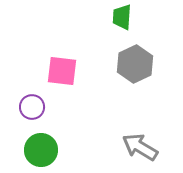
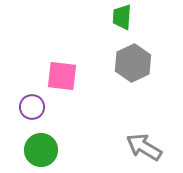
gray hexagon: moved 2 px left, 1 px up
pink square: moved 5 px down
gray arrow: moved 4 px right
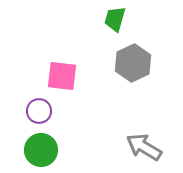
green trapezoid: moved 7 px left, 2 px down; rotated 12 degrees clockwise
purple circle: moved 7 px right, 4 px down
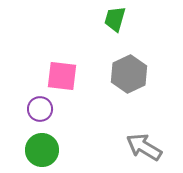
gray hexagon: moved 4 px left, 11 px down
purple circle: moved 1 px right, 2 px up
green circle: moved 1 px right
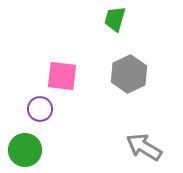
green circle: moved 17 px left
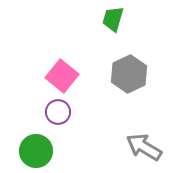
green trapezoid: moved 2 px left
pink square: rotated 32 degrees clockwise
purple circle: moved 18 px right, 3 px down
green circle: moved 11 px right, 1 px down
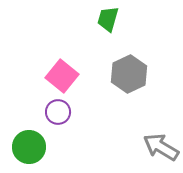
green trapezoid: moved 5 px left
gray arrow: moved 17 px right
green circle: moved 7 px left, 4 px up
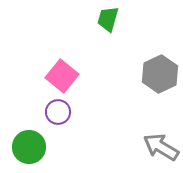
gray hexagon: moved 31 px right
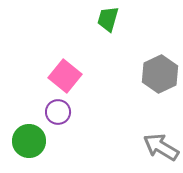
pink square: moved 3 px right
green circle: moved 6 px up
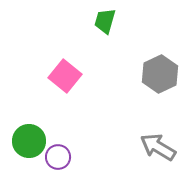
green trapezoid: moved 3 px left, 2 px down
purple circle: moved 45 px down
gray arrow: moved 3 px left
